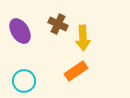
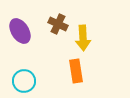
orange rectangle: rotated 65 degrees counterclockwise
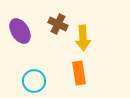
orange rectangle: moved 3 px right, 2 px down
cyan circle: moved 10 px right
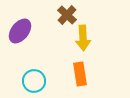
brown cross: moved 9 px right, 9 px up; rotated 18 degrees clockwise
purple ellipse: rotated 70 degrees clockwise
orange rectangle: moved 1 px right, 1 px down
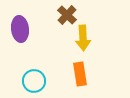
purple ellipse: moved 2 px up; rotated 45 degrees counterclockwise
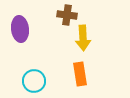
brown cross: rotated 36 degrees counterclockwise
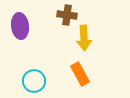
purple ellipse: moved 3 px up
yellow arrow: moved 1 px right
orange rectangle: rotated 20 degrees counterclockwise
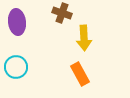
brown cross: moved 5 px left, 2 px up; rotated 12 degrees clockwise
purple ellipse: moved 3 px left, 4 px up
cyan circle: moved 18 px left, 14 px up
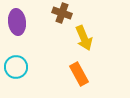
yellow arrow: rotated 20 degrees counterclockwise
orange rectangle: moved 1 px left
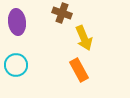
cyan circle: moved 2 px up
orange rectangle: moved 4 px up
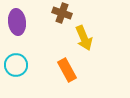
orange rectangle: moved 12 px left
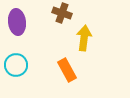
yellow arrow: rotated 150 degrees counterclockwise
